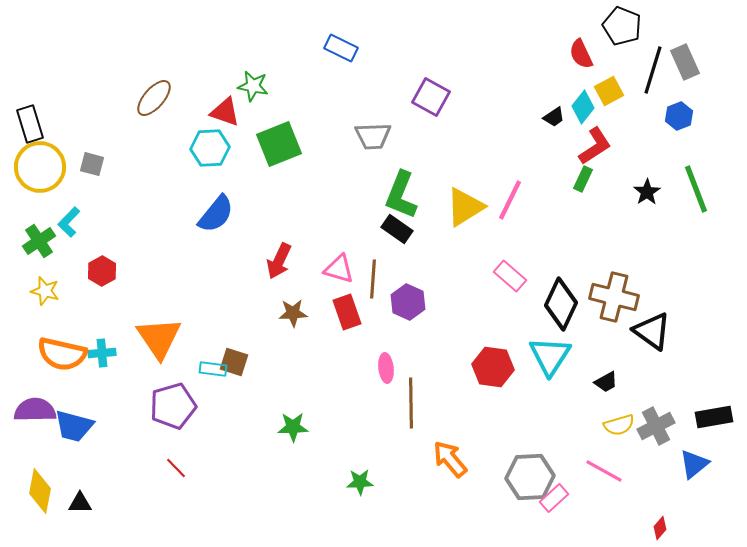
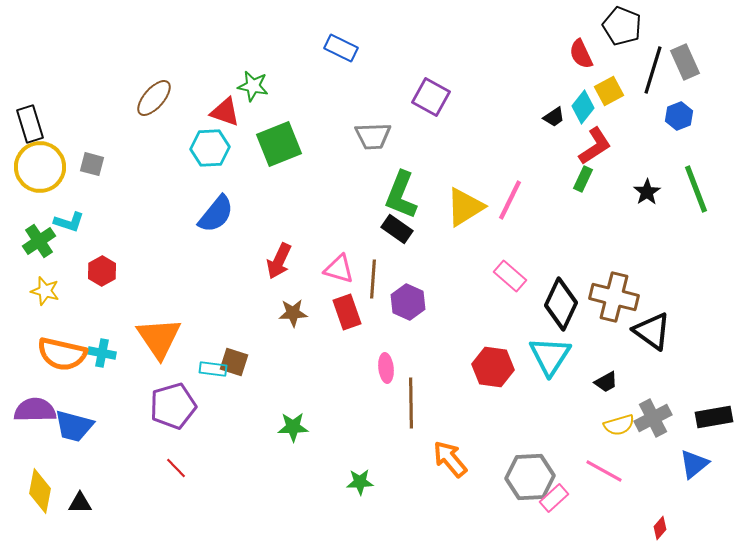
cyan L-shape at (69, 222): rotated 116 degrees counterclockwise
cyan cross at (102, 353): rotated 16 degrees clockwise
gray cross at (656, 426): moved 3 px left, 8 px up
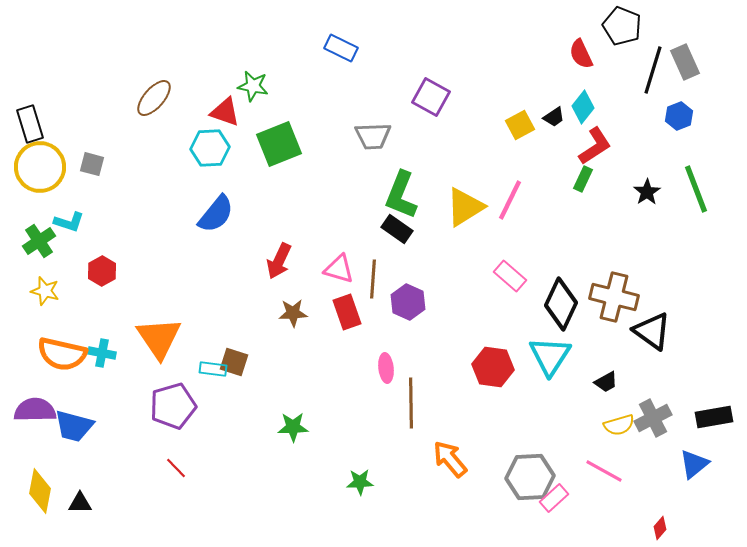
yellow square at (609, 91): moved 89 px left, 34 px down
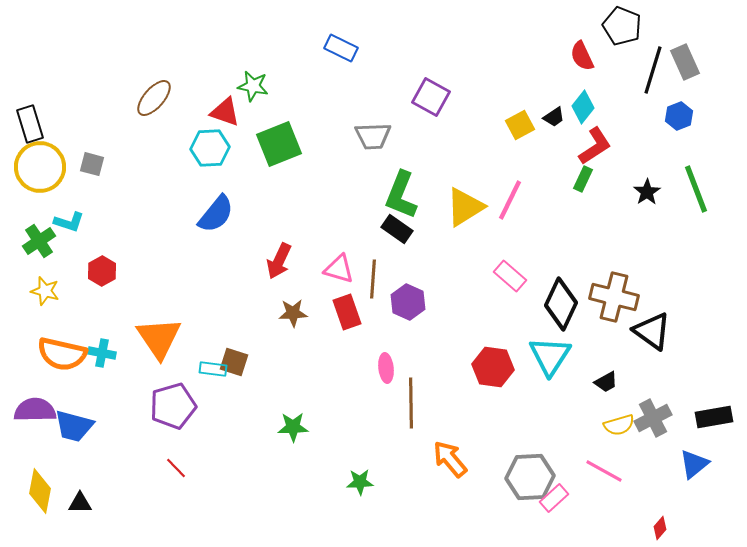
red semicircle at (581, 54): moved 1 px right, 2 px down
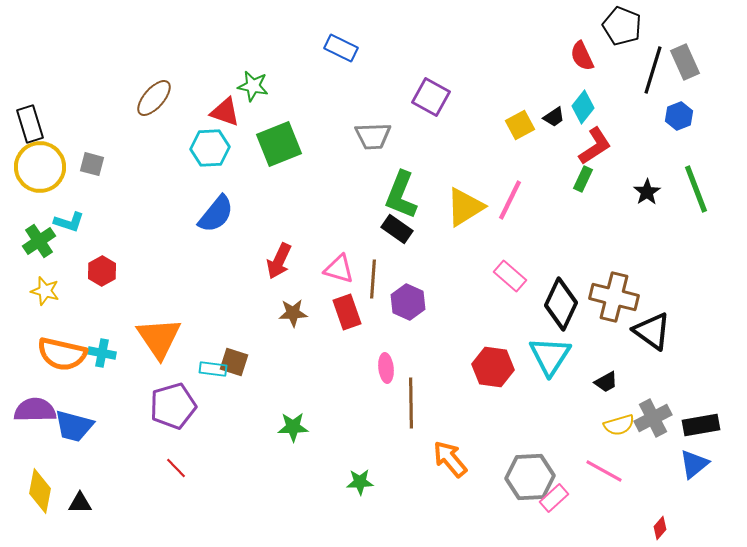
black rectangle at (714, 417): moved 13 px left, 8 px down
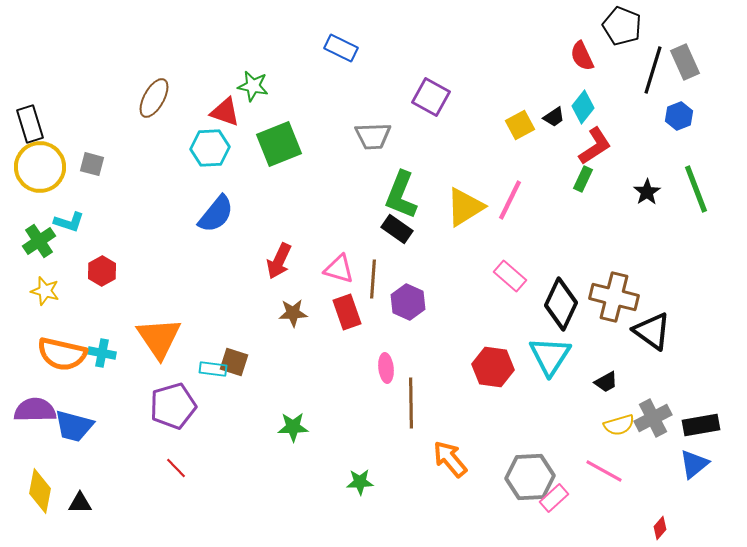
brown ellipse at (154, 98): rotated 12 degrees counterclockwise
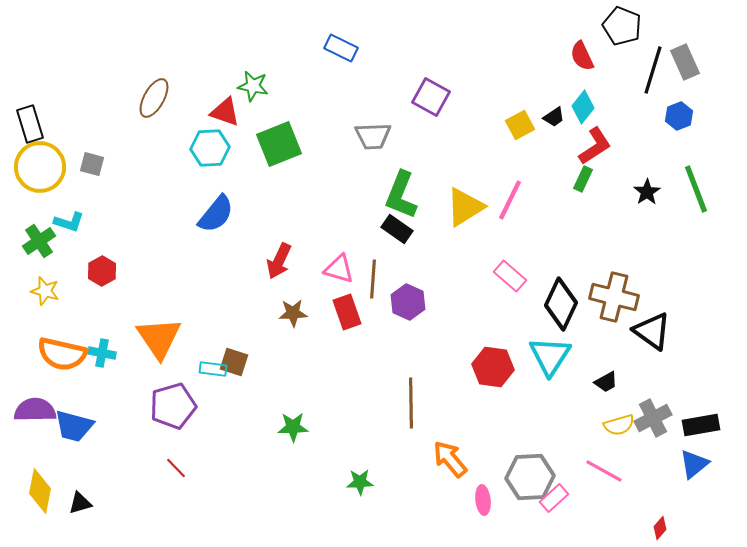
pink ellipse at (386, 368): moved 97 px right, 132 px down
black triangle at (80, 503): rotated 15 degrees counterclockwise
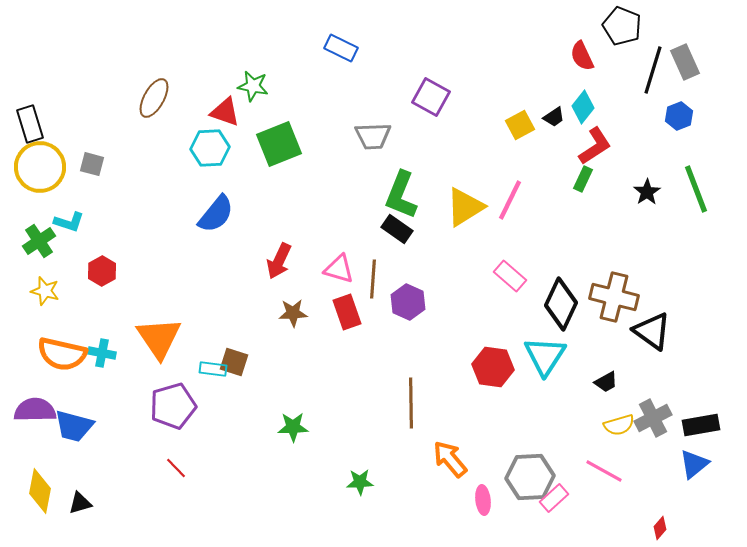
cyan triangle at (550, 356): moved 5 px left
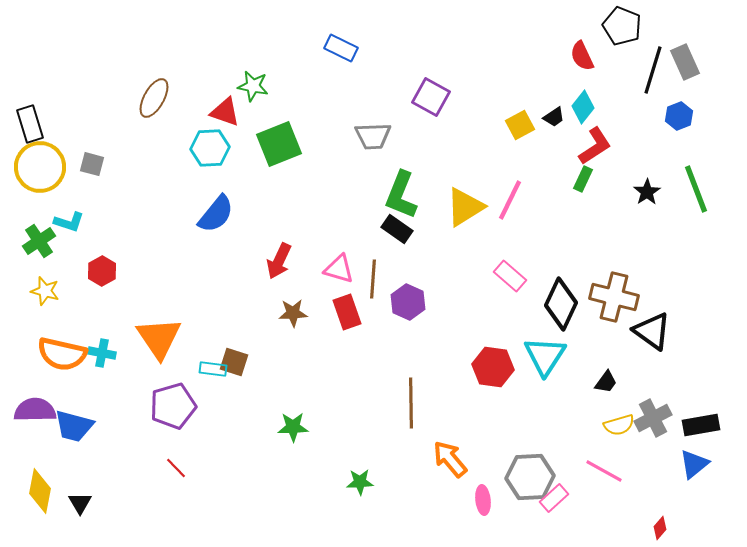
black trapezoid at (606, 382): rotated 25 degrees counterclockwise
black triangle at (80, 503): rotated 45 degrees counterclockwise
